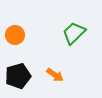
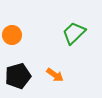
orange circle: moved 3 px left
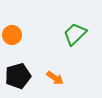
green trapezoid: moved 1 px right, 1 px down
orange arrow: moved 3 px down
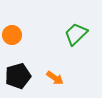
green trapezoid: moved 1 px right
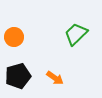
orange circle: moved 2 px right, 2 px down
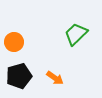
orange circle: moved 5 px down
black pentagon: moved 1 px right
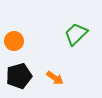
orange circle: moved 1 px up
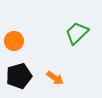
green trapezoid: moved 1 px right, 1 px up
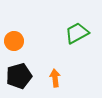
green trapezoid: rotated 15 degrees clockwise
orange arrow: rotated 132 degrees counterclockwise
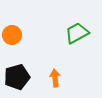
orange circle: moved 2 px left, 6 px up
black pentagon: moved 2 px left, 1 px down
